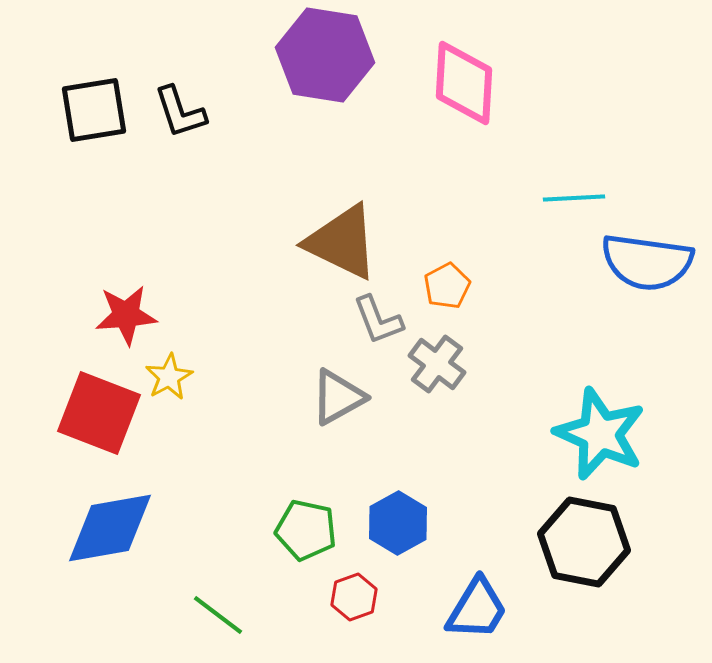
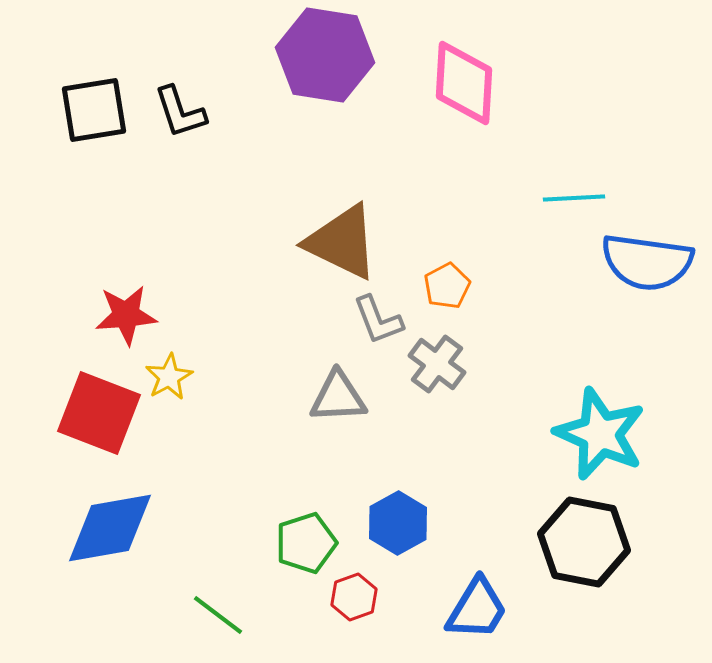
gray triangle: rotated 26 degrees clockwise
green pentagon: moved 13 px down; rotated 30 degrees counterclockwise
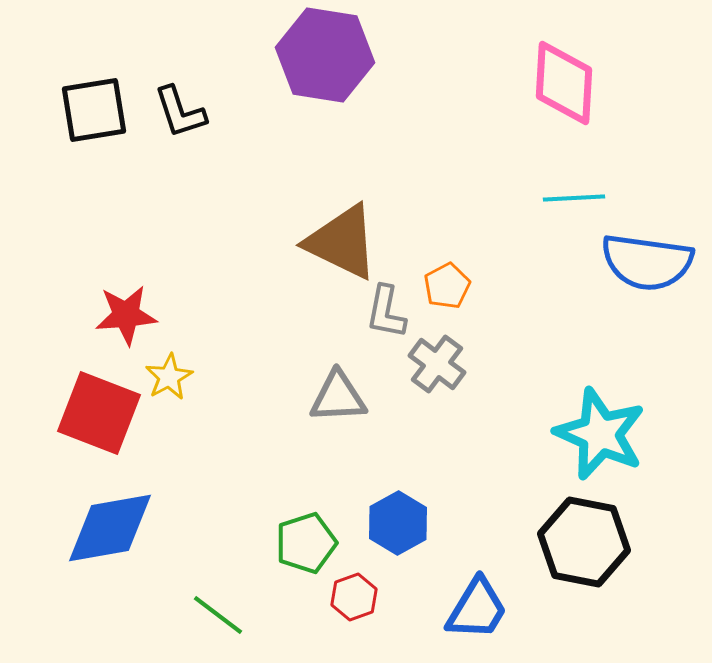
pink diamond: moved 100 px right
gray L-shape: moved 8 px right, 8 px up; rotated 32 degrees clockwise
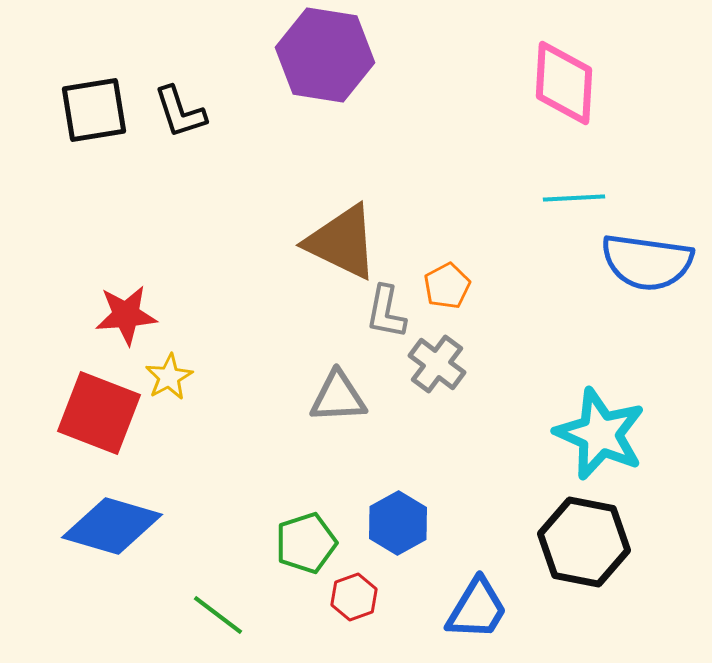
blue diamond: moved 2 px right, 2 px up; rotated 26 degrees clockwise
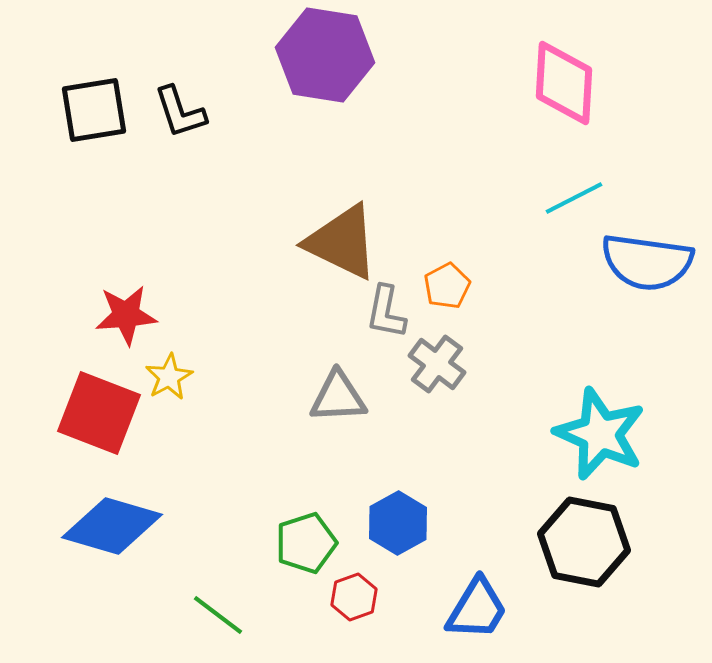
cyan line: rotated 24 degrees counterclockwise
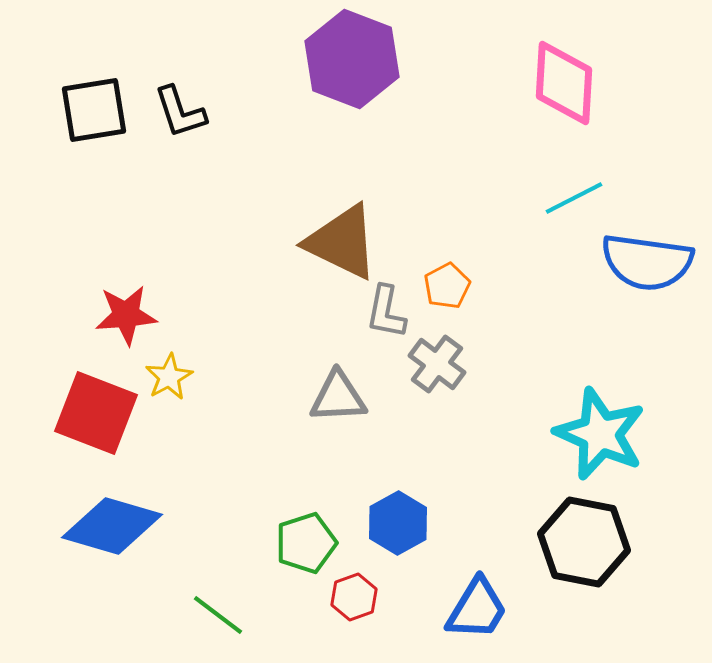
purple hexagon: moved 27 px right, 4 px down; rotated 12 degrees clockwise
red square: moved 3 px left
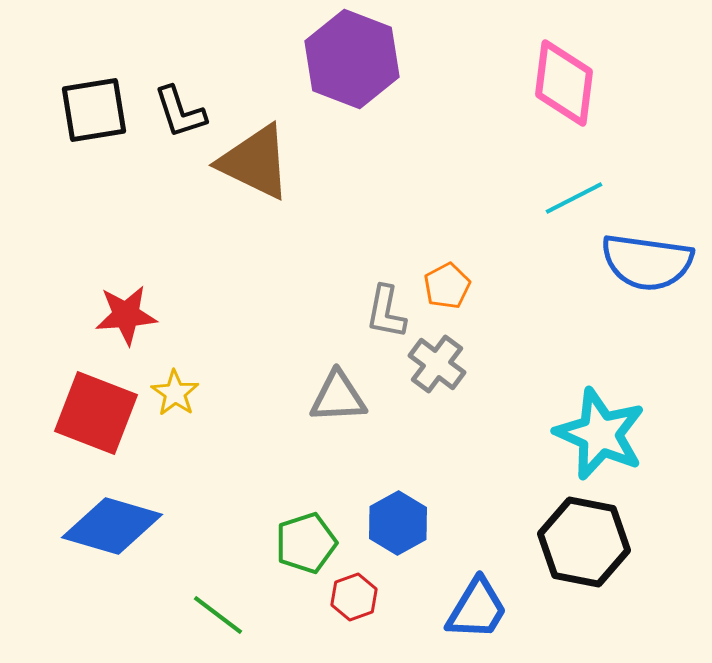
pink diamond: rotated 4 degrees clockwise
brown triangle: moved 87 px left, 80 px up
yellow star: moved 6 px right, 16 px down; rotated 9 degrees counterclockwise
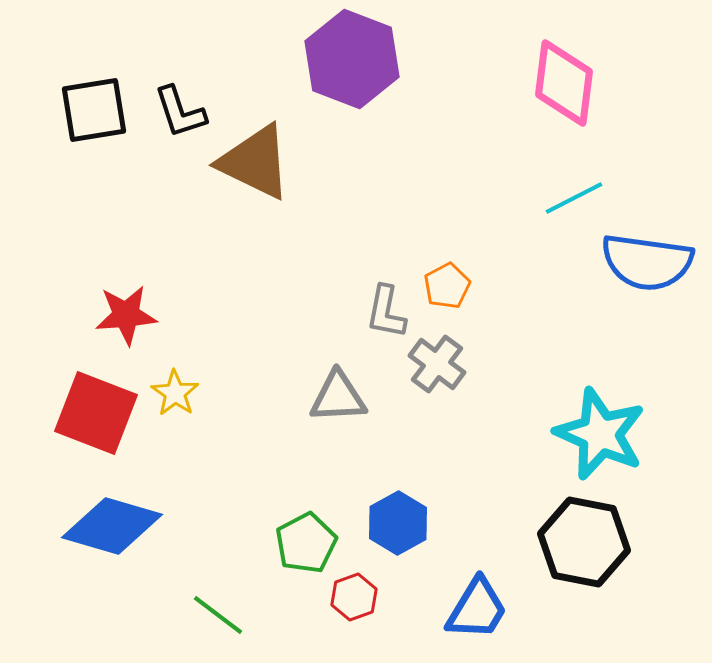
green pentagon: rotated 10 degrees counterclockwise
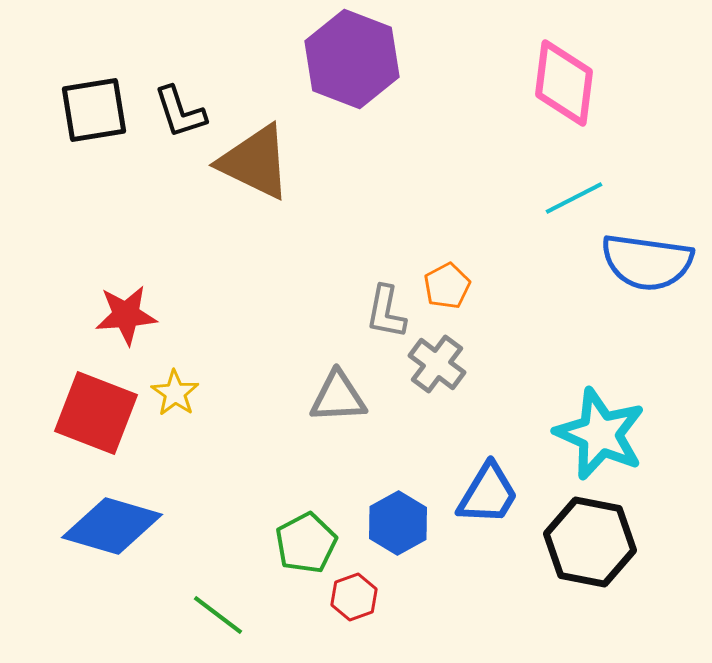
black hexagon: moved 6 px right
blue trapezoid: moved 11 px right, 115 px up
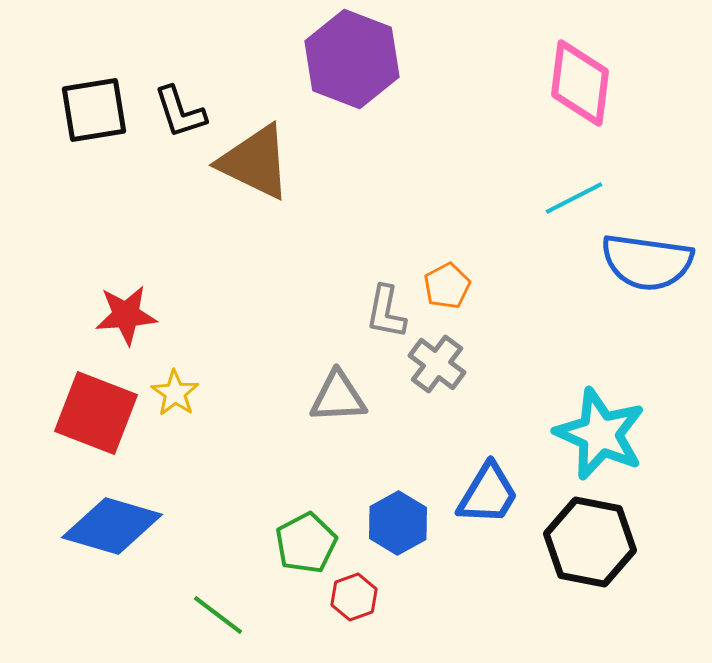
pink diamond: moved 16 px right
